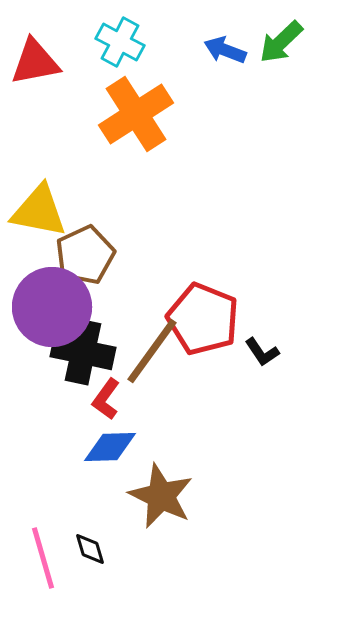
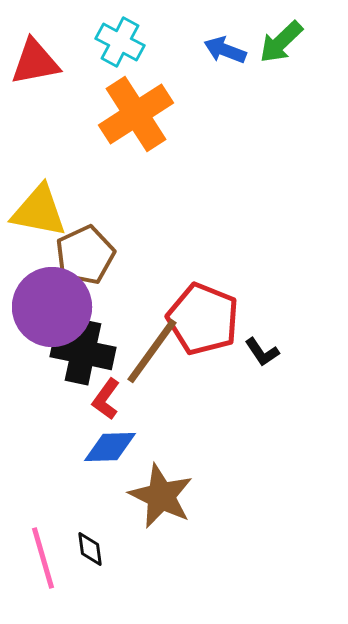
black diamond: rotated 9 degrees clockwise
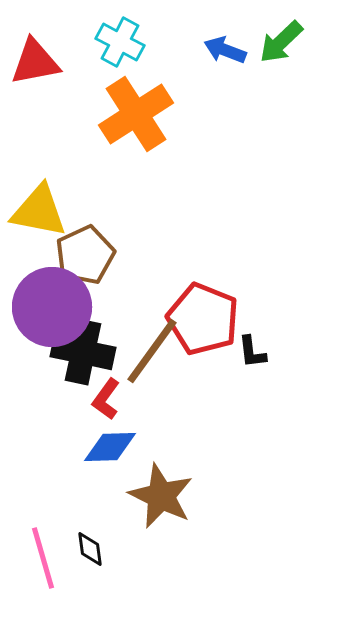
black L-shape: moved 10 px left; rotated 27 degrees clockwise
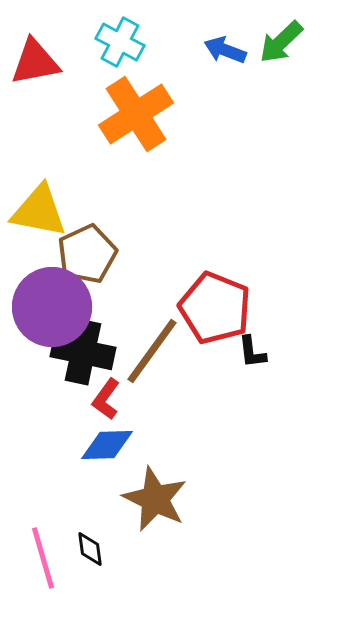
brown pentagon: moved 2 px right, 1 px up
red pentagon: moved 12 px right, 11 px up
blue diamond: moved 3 px left, 2 px up
brown star: moved 6 px left, 3 px down
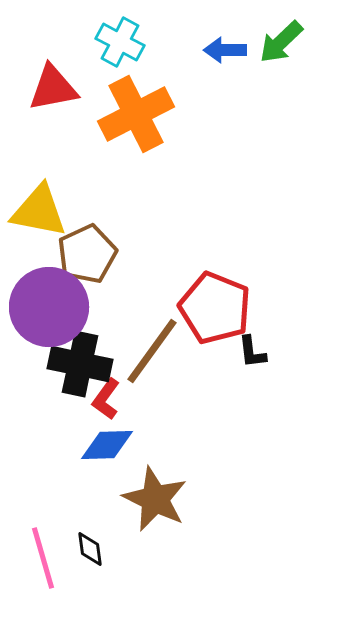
blue arrow: rotated 21 degrees counterclockwise
red triangle: moved 18 px right, 26 px down
orange cross: rotated 6 degrees clockwise
purple circle: moved 3 px left
black cross: moved 3 px left, 12 px down
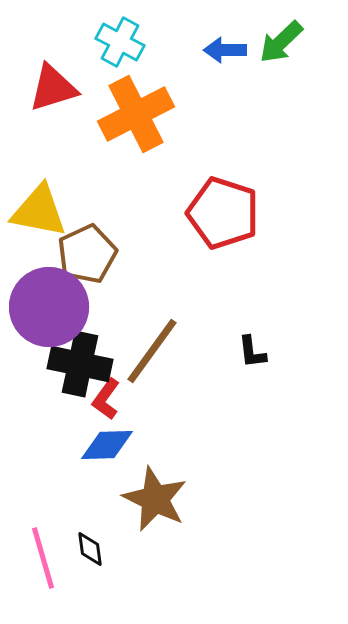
red triangle: rotated 6 degrees counterclockwise
red pentagon: moved 8 px right, 95 px up; rotated 4 degrees counterclockwise
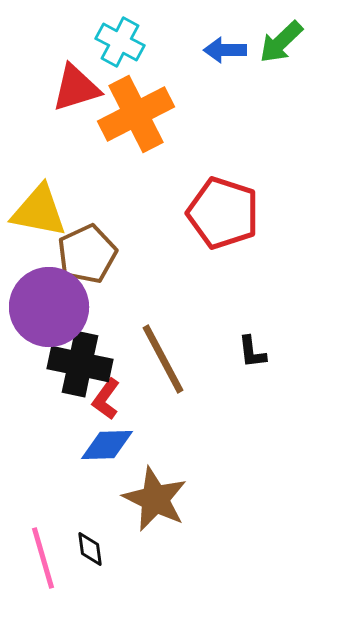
red triangle: moved 23 px right
brown line: moved 11 px right, 8 px down; rotated 64 degrees counterclockwise
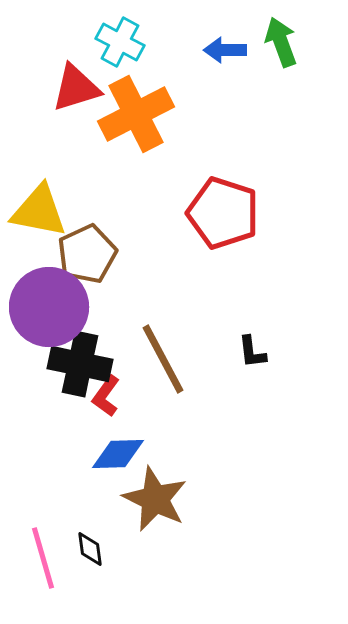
green arrow: rotated 114 degrees clockwise
red L-shape: moved 3 px up
blue diamond: moved 11 px right, 9 px down
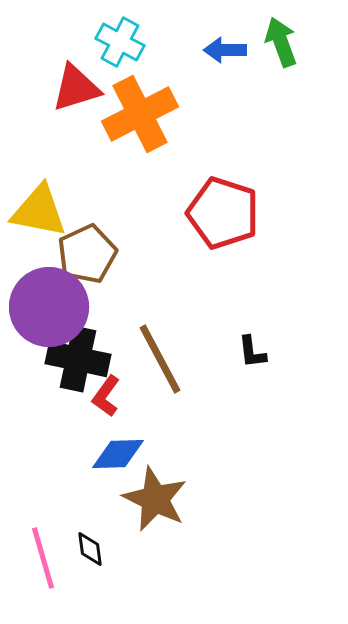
orange cross: moved 4 px right
brown line: moved 3 px left
black cross: moved 2 px left, 5 px up
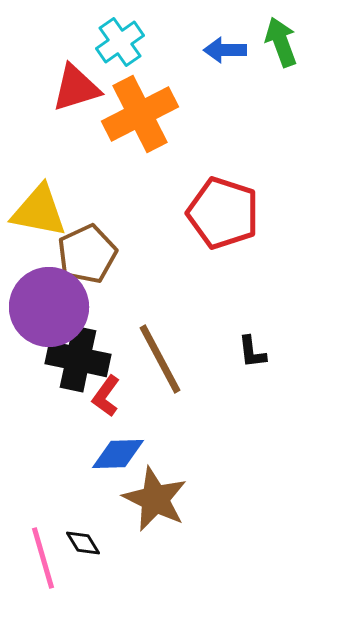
cyan cross: rotated 27 degrees clockwise
black diamond: moved 7 px left, 6 px up; rotated 24 degrees counterclockwise
